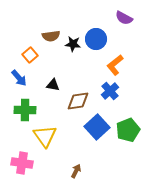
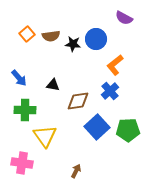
orange square: moved 3 px left, 21 px up
green pentagon: rotated 20 degrees clockwise
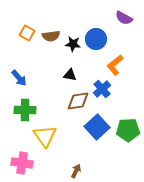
orange square: moved 1 px up; rotated 21 degrees counterclockwise
black triangle: moved 17 px right, 10 px up
blue cross: moved 8 px left, 2 px up
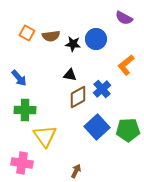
orange L-shape: moved 11 px right
brown diamond: moved 4 px up; rotated 20 degrees counterclockwise
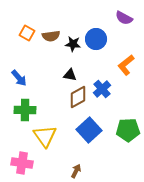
blue square: moved 8 px left, 3 px down
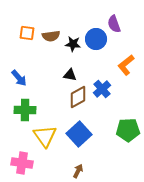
purple semicircle: moved 10 px left, 6 px down; rotated 42 degrees clockwise
orange square: rotated 21 degrees counterclockwise
blue square: moved 10 px left, 4 px down
brown arrow: moved 2 px right
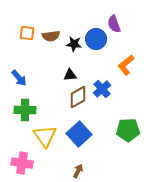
black star: moved 1 px right
black triangle: rotated 16 degrees counterclockwise
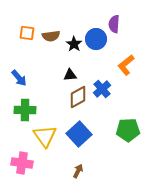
purple semicircle: rotated 24 degrees clockwise
black star: rotated 28 degrees clockwise
